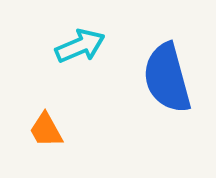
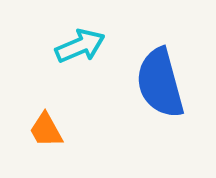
blue semicircle: moved 7 px left, 5 px down
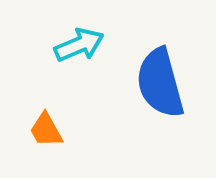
cyan arrow: moved 1 px left, 1 px up
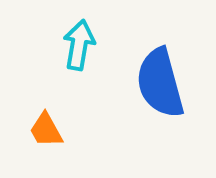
cyan arrow: rotated 57 degrees counterclockwise
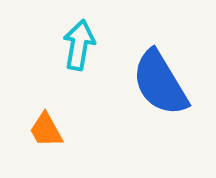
blue semicircle: rotated 16 degrees counterclockwise
